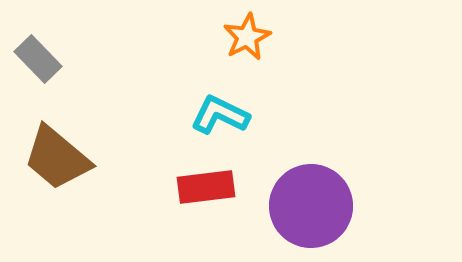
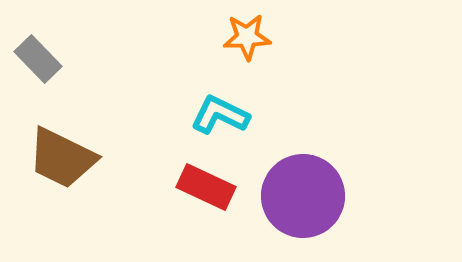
orange star: rotated 24 degrees clockwise
brown trapezoid: moved 5 px right; rotated 14 degrees counterclockwise
red rectangle: rotated 32 degrees clockwise
purple circle: moved 8 px left, 10 px up
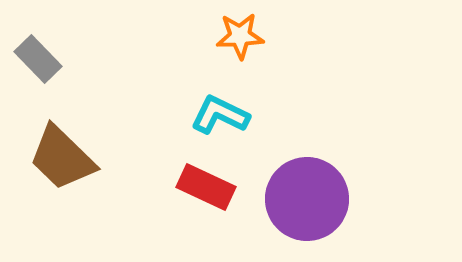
orange star: moved 7 px left, 1 px up
brown trapezoid: rotated 18 degrees clockwise
purple circle: moved 4 px right, 3 px down
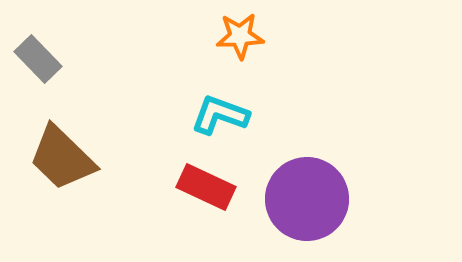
cyan L-shape: rotated 6 degrees counterclockwise
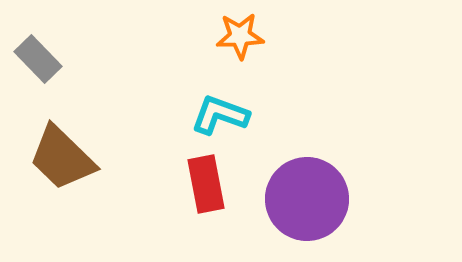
red rectangle: moved 3 px up; rotated 54 degrees clockwise
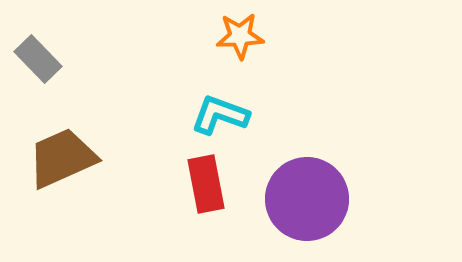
brown trapezoid: rotated 112 degrees clockwise
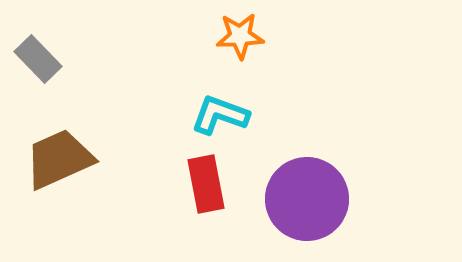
brown trapezoid: moved 3 px left, 1 px down
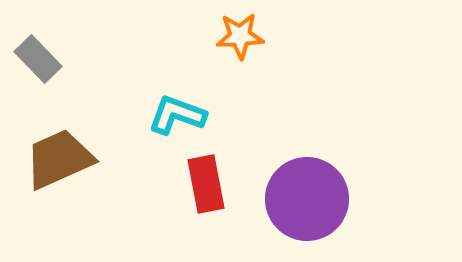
cyan L-shape: moved 43 px left
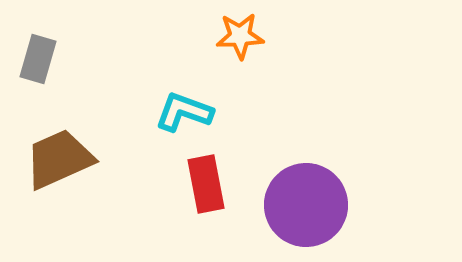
gray rectangle: rotated 60 degrees clockwise
cyan L-shape: moved 7 px right, 3 px up
purple circle: moved 1 px left, 6 px down
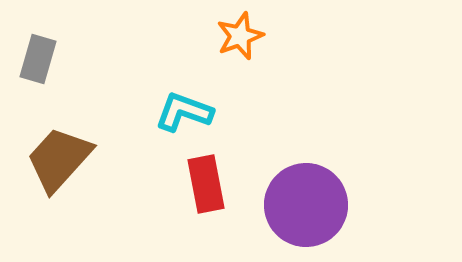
orange star: rotated 18 degrees counterclockwise
brown trapezoid: rotated 24 degrees counterclockwise
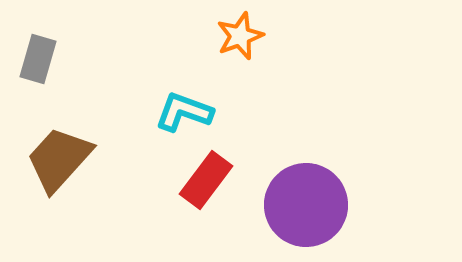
red rectangle: moved 4 px up; rotated 48 degrees clockwise
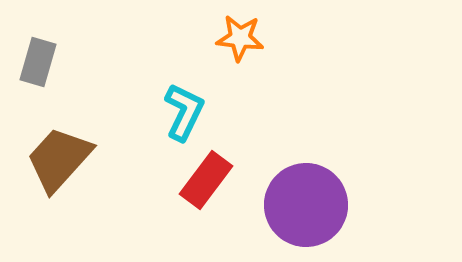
orange star: moved 2 px down; rotated 27 degrees clockwise
gray rectangle: moved 3 px down
cyan L-shape: rotated 96 degrees clockwise
